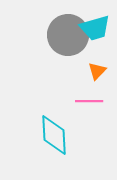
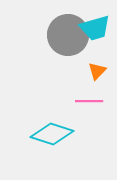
cyan diamond: moved 2 px left, 1 px up; rotated 69 degrees counterclockwise
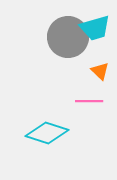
gray circle: moved 2 px down
orange triangle: moved 3 px right; rotated 30 degrees counterclockwise
cyan diamond: moved 5 px left, 1 px up
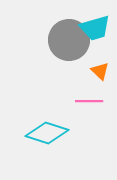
gray circle: moved 1 px right, 3 px down
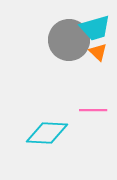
orange triangle: moved 2 px left, 19 px up
pink line: moved 4 px right, 9 px down
cyan diamond: rotated 15 degrees counterclockwise
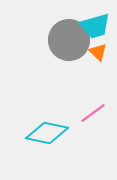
cyan trapezoid: moved 2 px up
pink line: moved 3 px down; rotated 36 degrees counterclockwise
cyan diamond: rotated 9 degrees clockwise
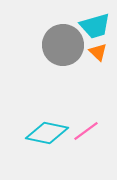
gray circle: moved 6 px left, 5 px down
pink line: moved 7 px left, 18 px down
